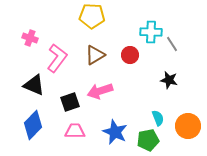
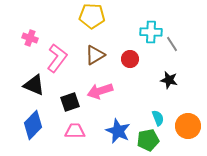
red circle: moved 4 px down
blue star: moved 3 px right, 1 px up
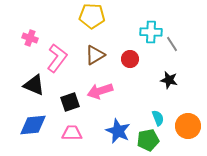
blue diamond: rotated 40 degrees clockwise
pink trapezoid: moved 3 px left, 2 px down
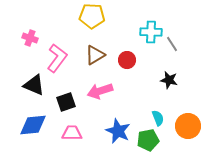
red circle: moved 3 px left, 1 px down
black square: moved 4 px left
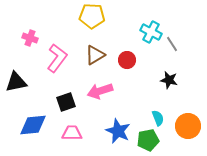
cyan cross: rotated 25 degrees clockwise
black triangle: moved 18 px left, 3 px up; rotated 35 degrees counterclockwise
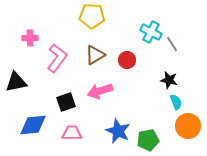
pink cross: rotated 21 degrees counterclockwise
cyan semicircle: moved 18 px right, 16 px up
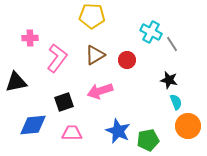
black square: moved 2 px left
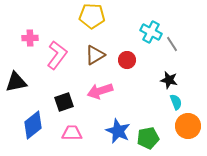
pink L-shape: moved 3 px up
blue diamond: rotated 32 degrees counterclockwise
green pentagon: moved 2 px up
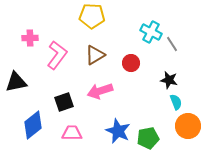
red circle: moved 4 px right, 3 px down
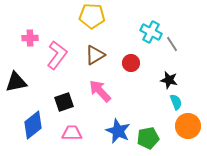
pink arrow: rotated 65 degrees clockwise
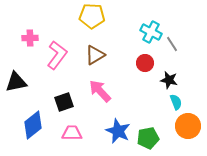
red circle: moved 14 px right
